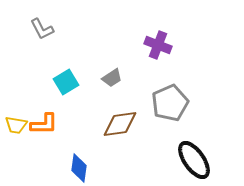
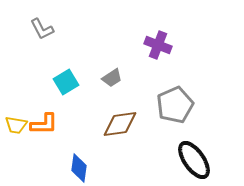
gray pentagon: moved 5 px right, 2 px down
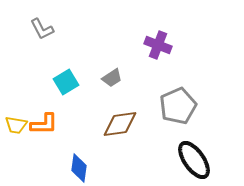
gray pentagon: moved 3 px right, 1 px down
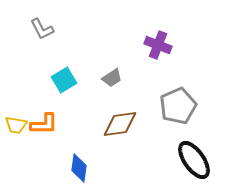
cyan square: moved 2 px left, 2 px up
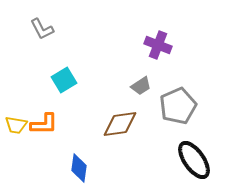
gray trapezoid: moved 29 px right, 8 px down
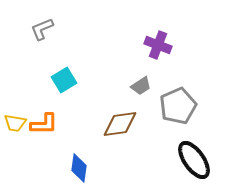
gray L-shape: rotated 95 degrees clockwise
yellow trapezoid: moved 1 px left, 2 px up
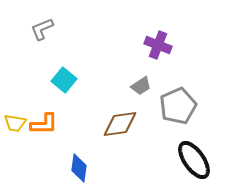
cyan square: rotated 20 degrees counterclockwise
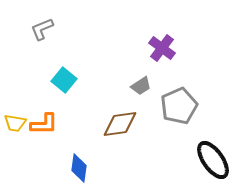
purple cross: moved 4 px right, 3 px down; rotated 16 degrees clockwise
gray pentagon: moved 1 px right
black ellipse: moved 19 px right
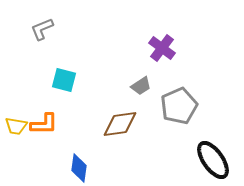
cyan square: rotated 25 degrees counterclockwise
yellow trapezoid: moved 1 px right, 3 px down
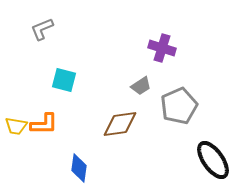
purple cross: rotated 20 degrees counterclockwise
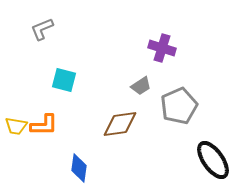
orange L-shape: moved 1 px down
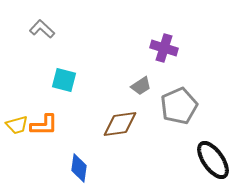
gray L-shape: rotated 65 degrees clockwise
purple cross: moved 2 px right
yellow trapezoid: moved 1 px right, 1 px up; rotated 25 degrees counterclockwise
